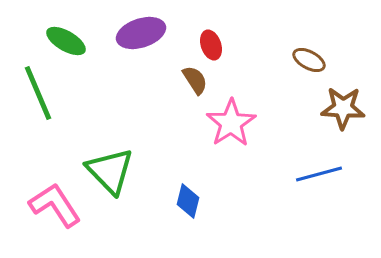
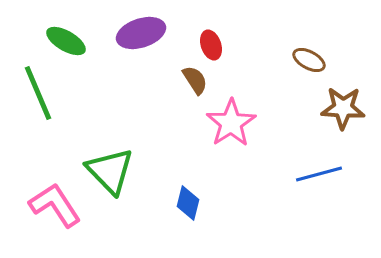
blue diamond: moved 2 px down
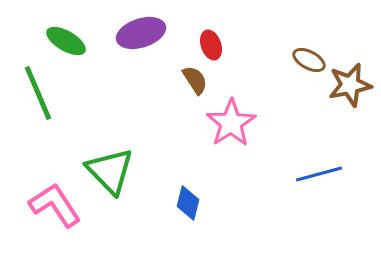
brown star: moved 7 px right, 23 px up; rotated 15 degrees counterclockwise
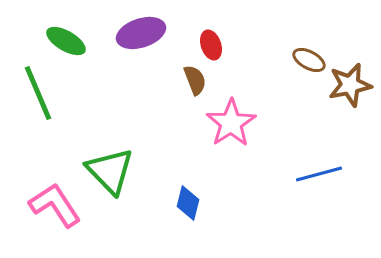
brown semicircle: rotated 12 degrees clockwise
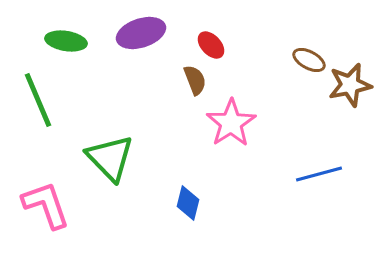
green ellipse: rotated 21 degrees counterclockwise
red ellipse: rotated 24 degrees counterclockwise
green line: moved 7 px down
green triangle: moved 13 px up
pink L-shape: moved 9 px left; rotated 14 degrees clockwise
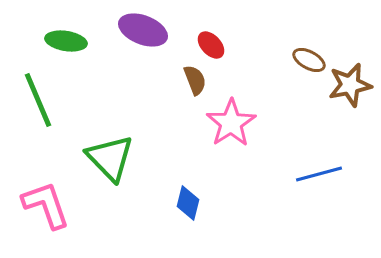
purple ellipse: moved 2 px right, 3 px up; rotated 39 degrees clockwise
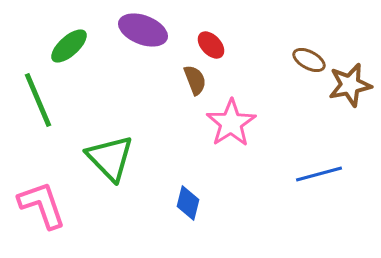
green ellipse: moved 3 px right, 5 px down; rotated 51 degrees counterclockwise
pink L-shape: moved 4 px left
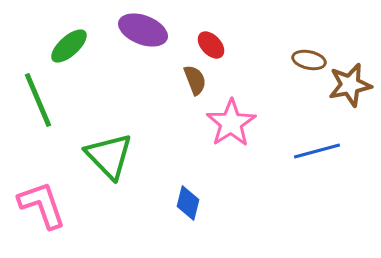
brown ellipse: rotated 16 degrees counterclockwise
green triangle: moved 1 px left, 2 px up
blue line: moved 2 px left, 23 px up
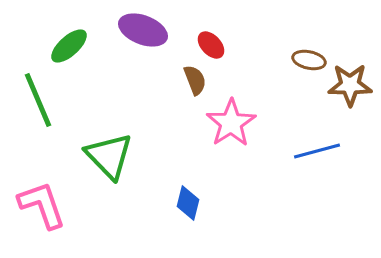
brown star: rotated 12 degrees clockwise
